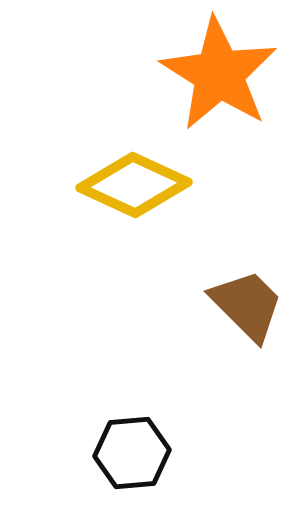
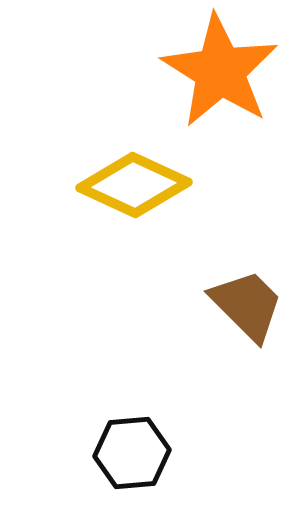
orange star: moved 1 px right, 3 px up
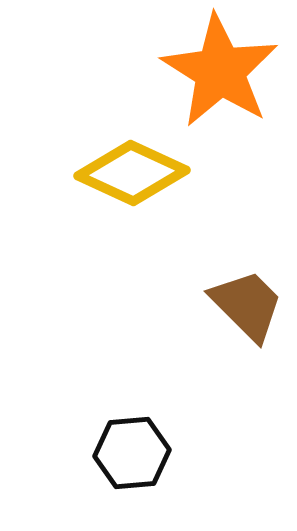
yellow diamond: moved 2 px left, 12 px up
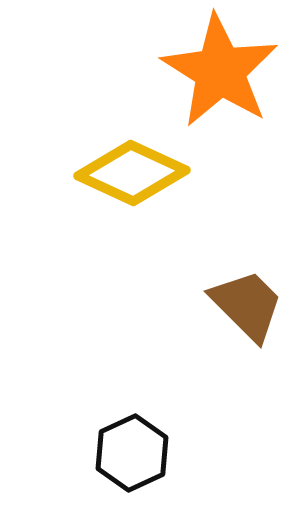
black hexagon: rotated 20 degrees counterclockwise
